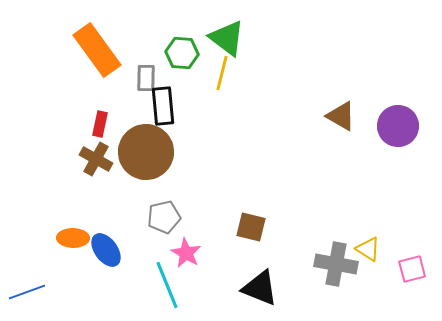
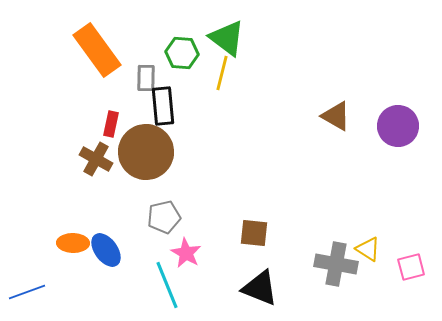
brown triangle: moved 5 px left
red rectangle: moved 11 px right
brown square: moved 3 px right, 6 px down; rotated 8 degrees counterclockwise
orange ellipse: moved 5 px down
pink square: moved 1 px left, 2 px up
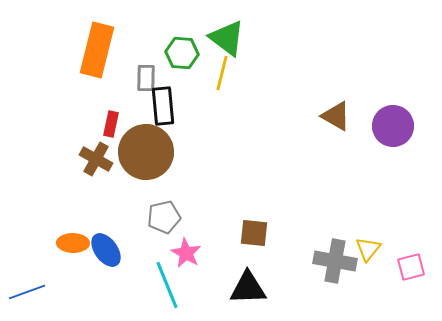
orange rectangle: rotated 50 degrees clockwise
purple circle: moved 5 px left
yellow triangle: rotated 36 degrees clockwise
gray cross: moved 1 px left, 3 px up
black triangle: moved 12 px left; rotated 24 degrees counterclockwise
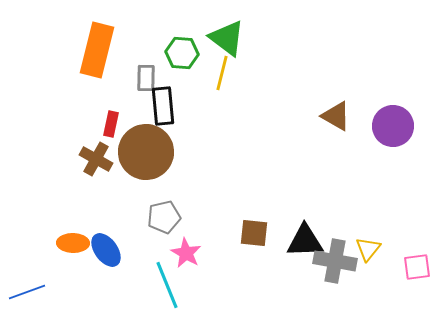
pink square: moved 6 px right; rotated 8 degrees clockwise
black triangle: moved 57 px right, 47 px up
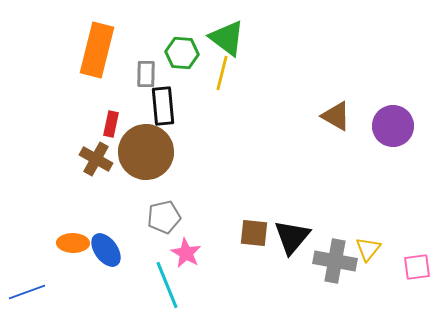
gray rectangle: moved 4 px up
black triangle: moved 13 px left, 4 px up; rotated 48 degrees counterclockwise
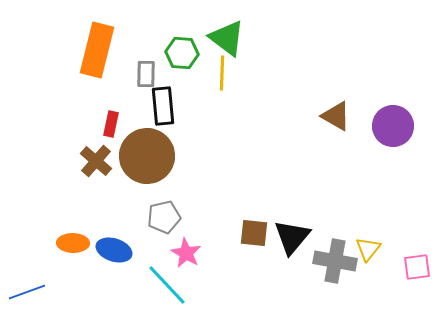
yellow line: rotated 12 degrees counterclockwise
brown circle: moved 1 px right, 4 px down
brown cross: moved 2 px down; rotated 12 degrees clockwise
blue ellipse: moved 8 px right; rotated 36 degrees counterclockwise
cyan line: rotated 21 degrees counterclockwise
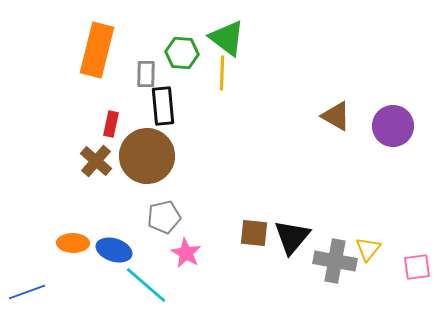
cyan line: moved 21 px left; rotated 6 degrees counterclockwise
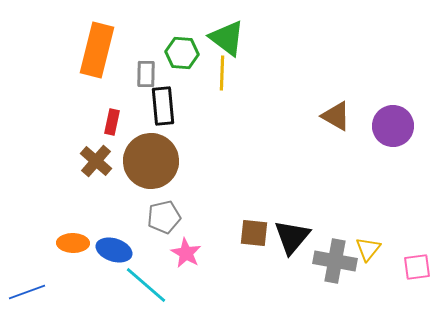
red rectangle: moved 1 px right, 2 px up
brown circle: moved 4 px right, 5 px down
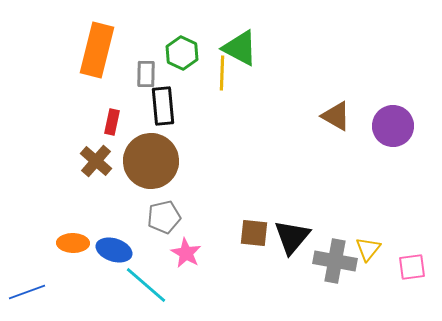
green triangle: moved 13 px right, 10 px down; rotated 9 degrees counterclockwise
green hexagon: rotated 20 degrees clockwise
pink square: moved 5 px left
